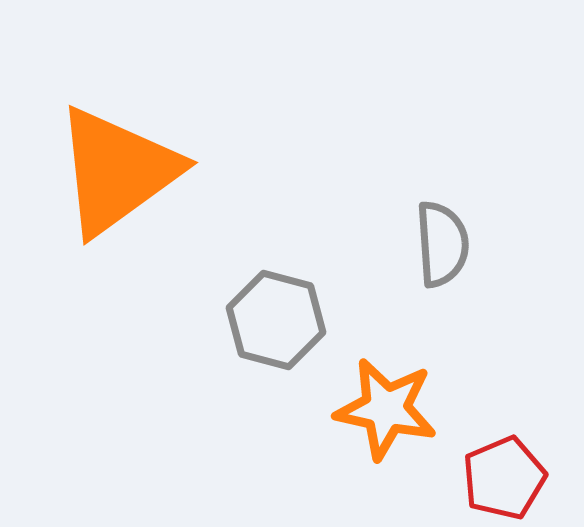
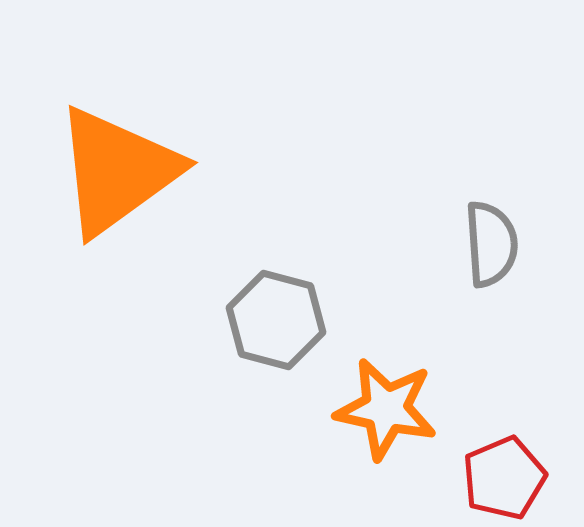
gray semicircle: moved 49 px right
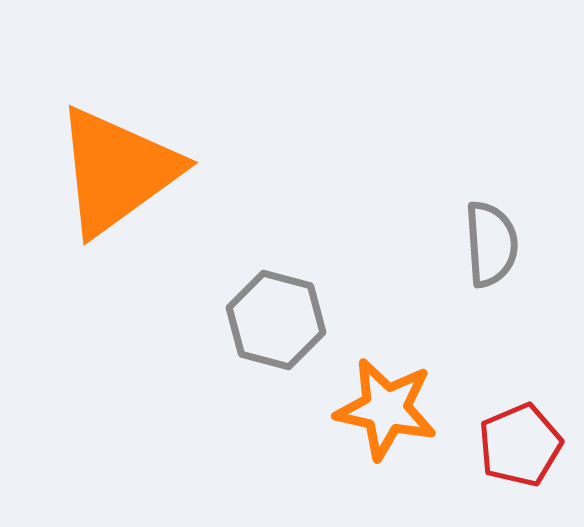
red pentagon: moved 16 px right, 33 px up
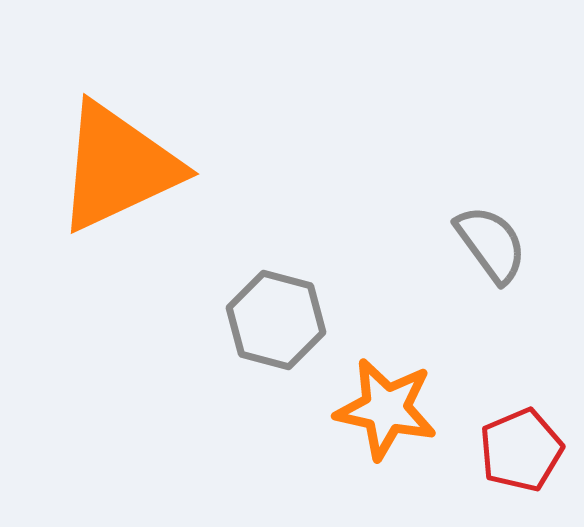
orange triangle: moved 1 px right, 4 px up; rotated 11 degrees clockwise
gray semicircle: rotated 32 degrees counterclockwise
red pentagon: moved 1 px right, 5 px down
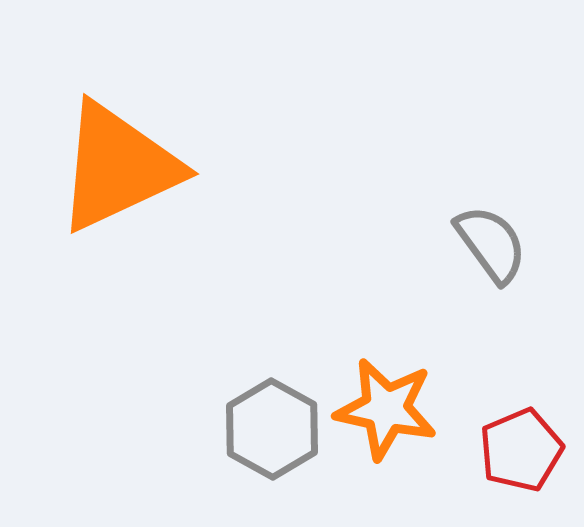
gray hexagon: moved 4 px left, 109 px down; rotated 14 degrees clockwise
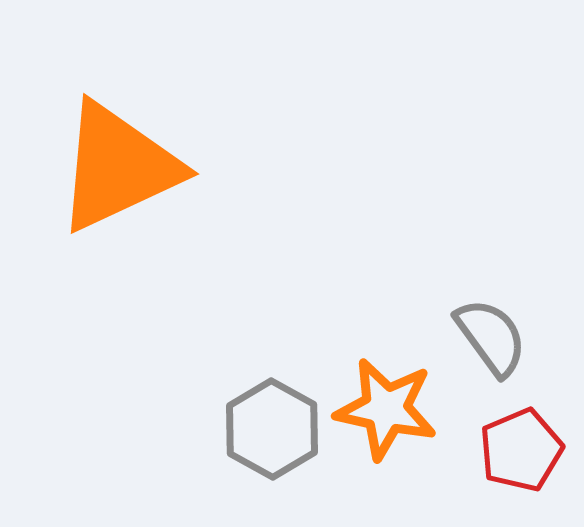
gray semicircle: moved 93 px down
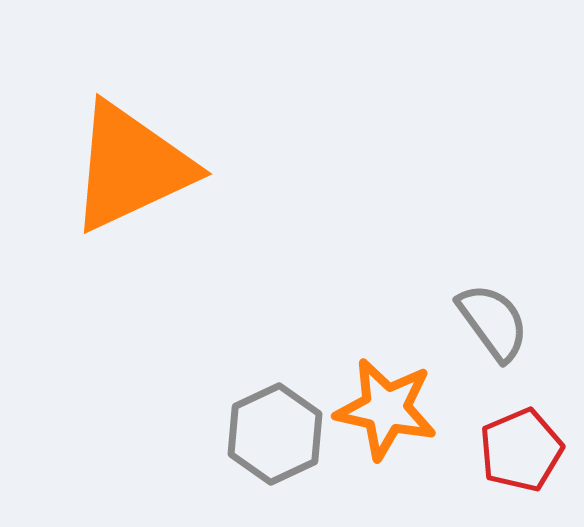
orange triangle: moved 13 px right
gray semicircle: moved 2 px right, 15 px up
gray hexagon: moved 3 px right, 5 px down; rotated 6 degrees clockwise
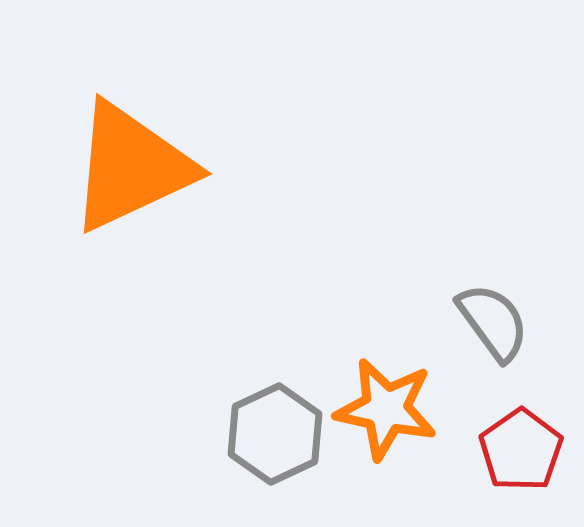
red pentagon: rotated 12 degrees counterclockwise
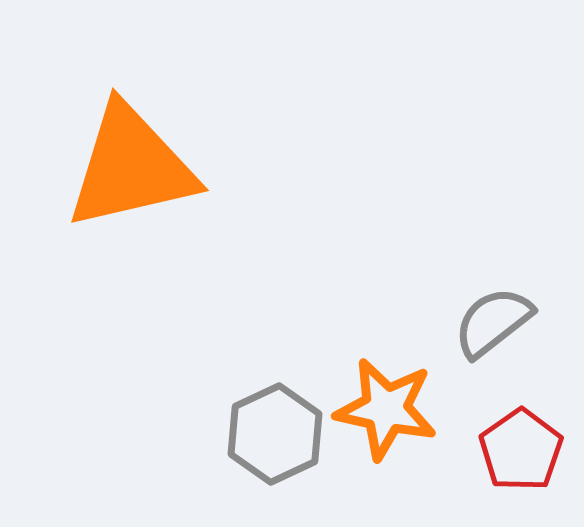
orange triangle: rotated 12 degrees clockwise
gray semicircle: rotated 92 degrees counterclockwise
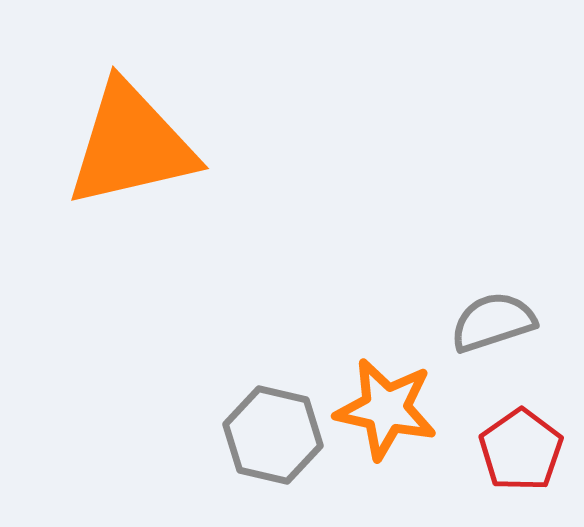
orange triangle: moved 22 px up
gray semicircle: rotated 20 degrees clockwise
gray hexagon: moved 2 px left, 1 px down; rotated 22 degrees counterclockwise
